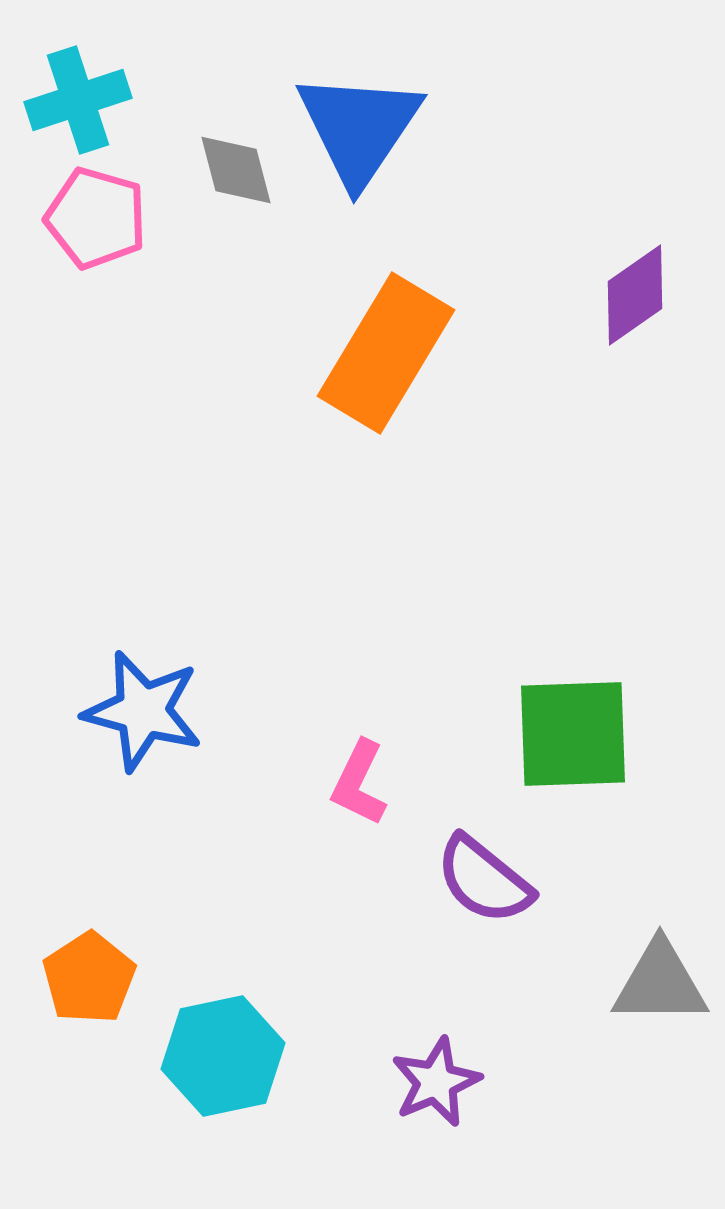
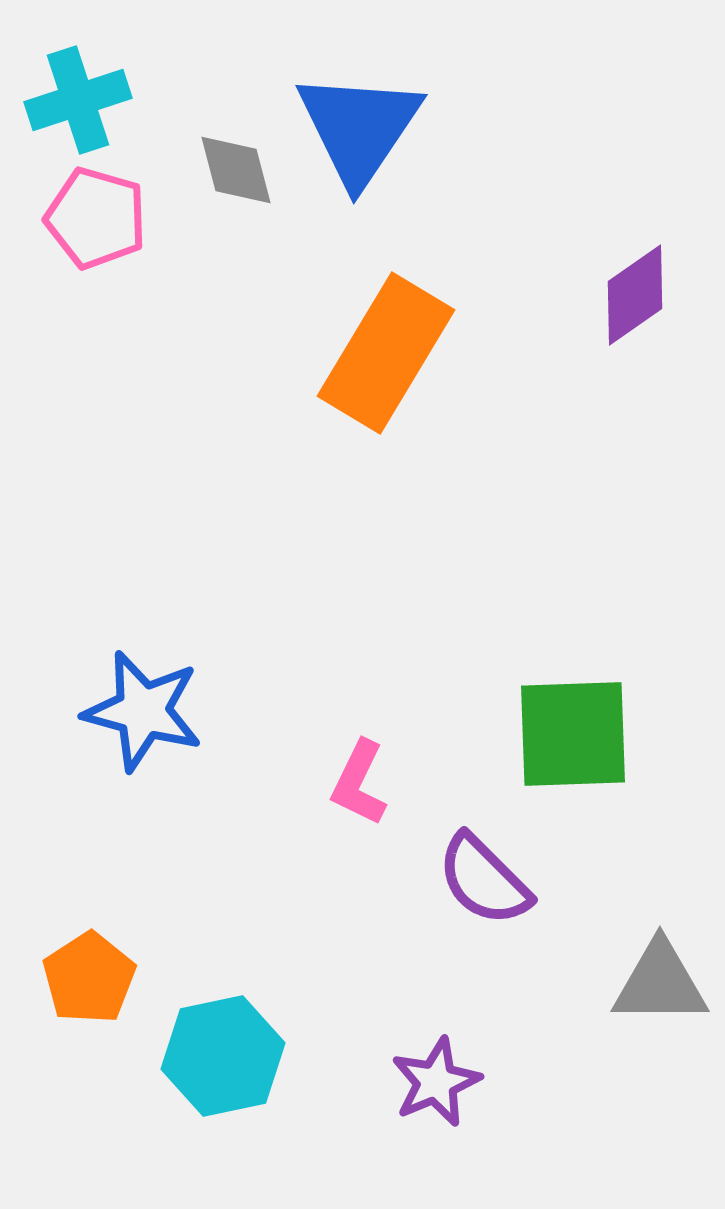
purple semicircle: rotated 6 degrees clockwise
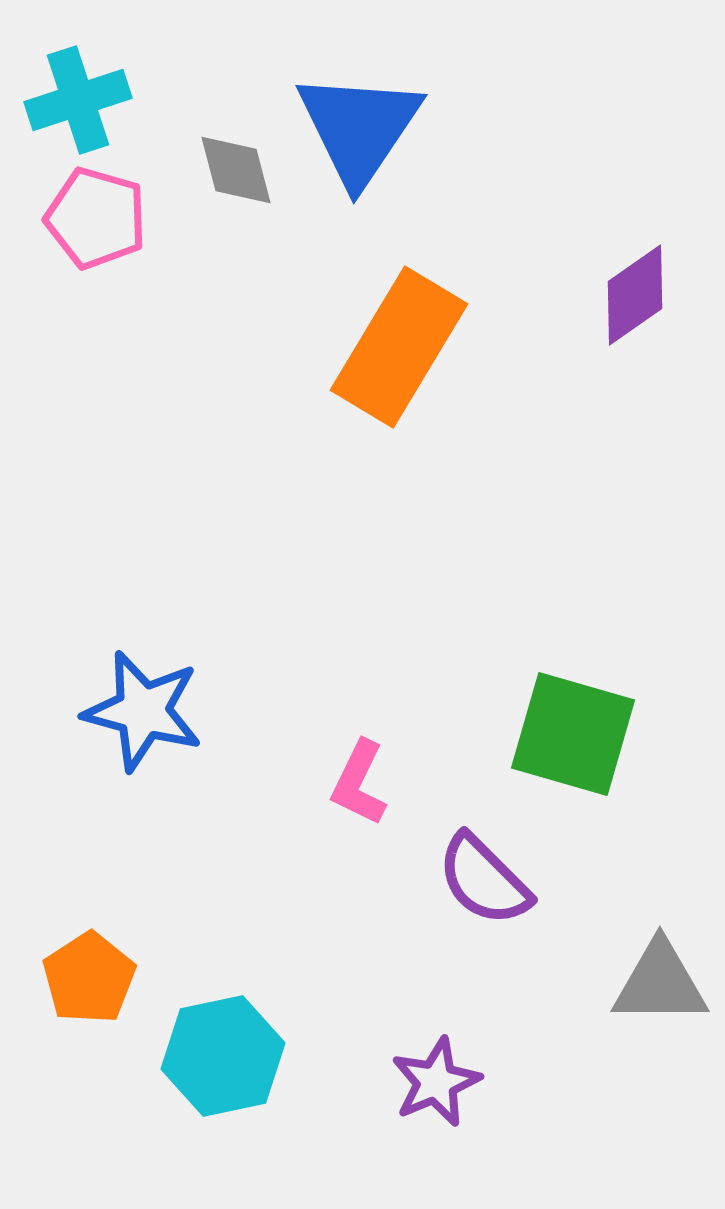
orange rectangle: moved 13 px right, 6 px up
green square: rotated 18 degrees clockwise
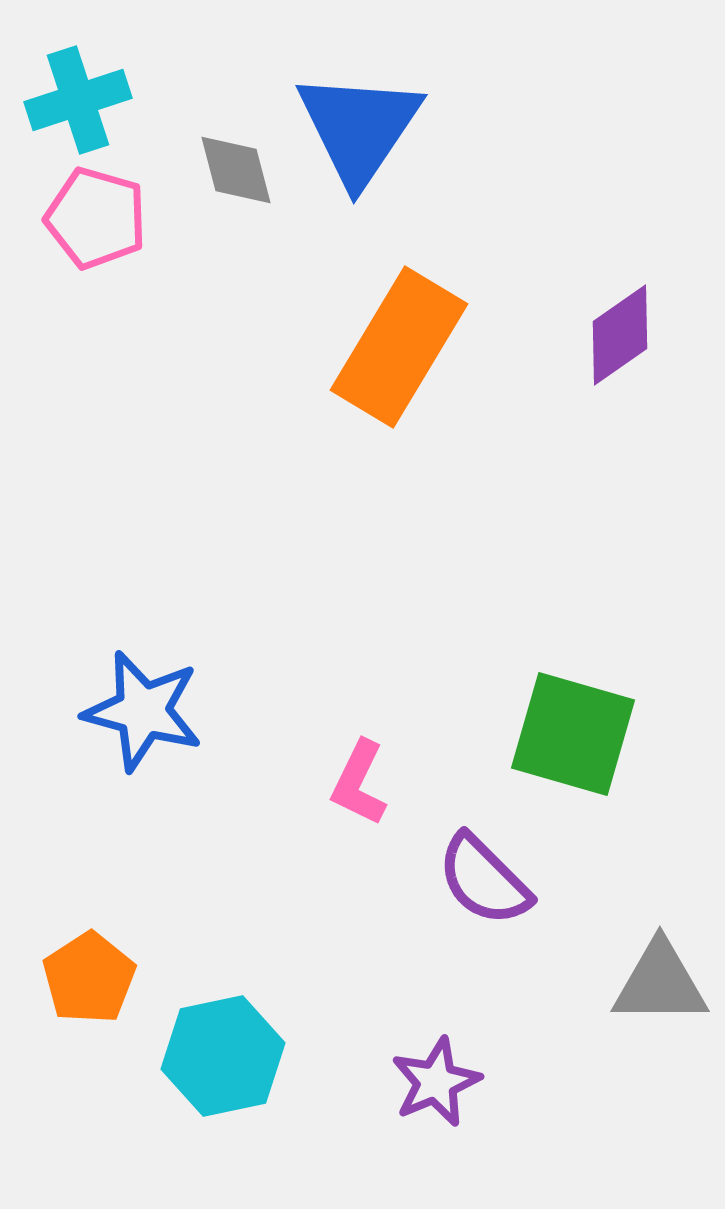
purple diamond: moved 15 px left, 40 px down
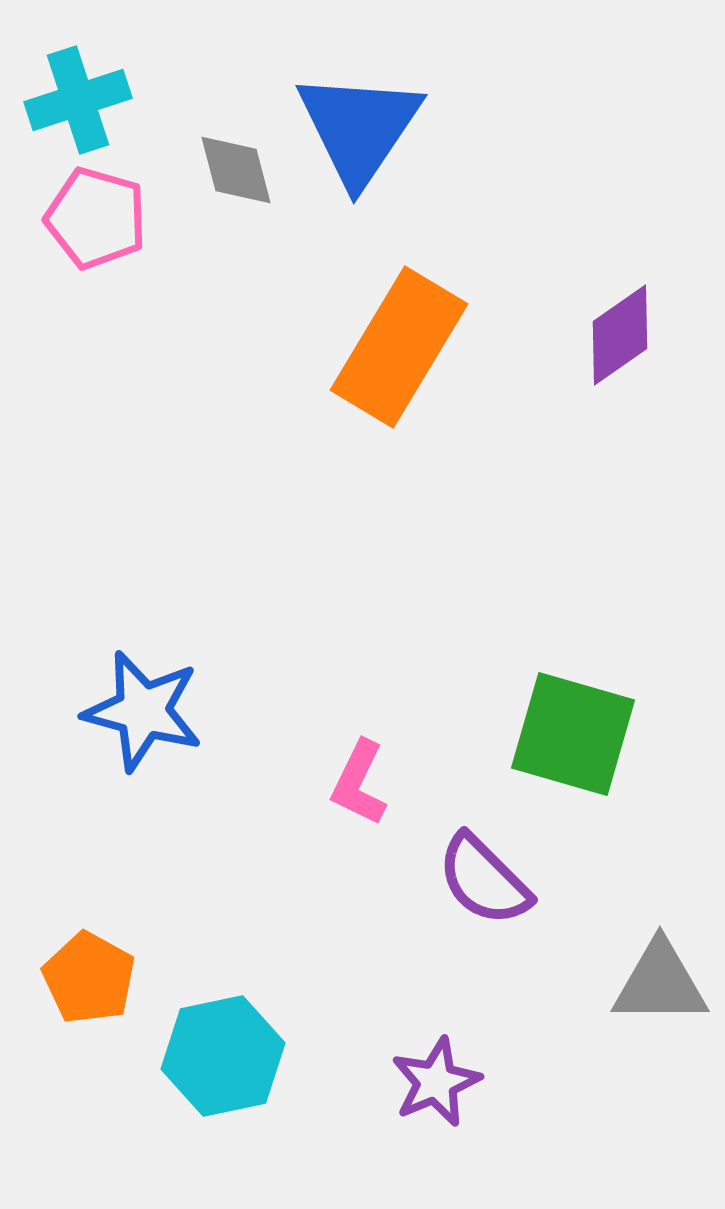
orange pentagon: rotated 10 degrees counterclockwise
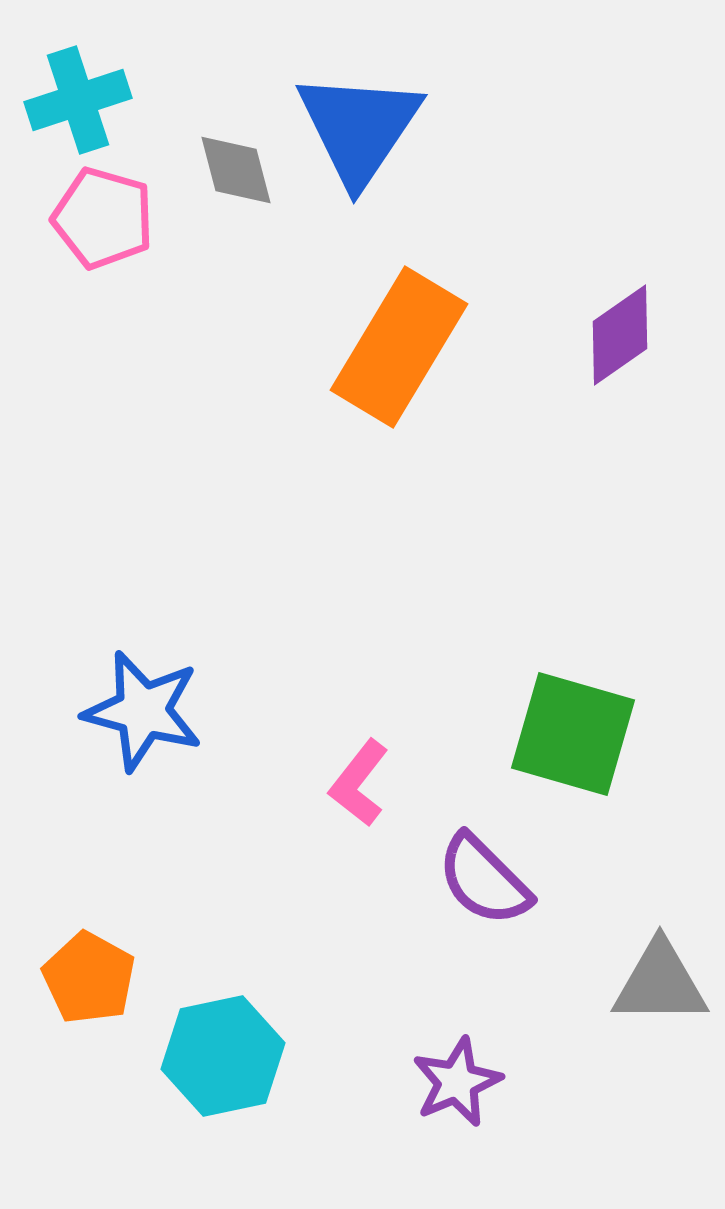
pink pentagon: moved 7 px right
pink L-shape: rotated 12 degrees clockwise
purple star: moved 21 px right
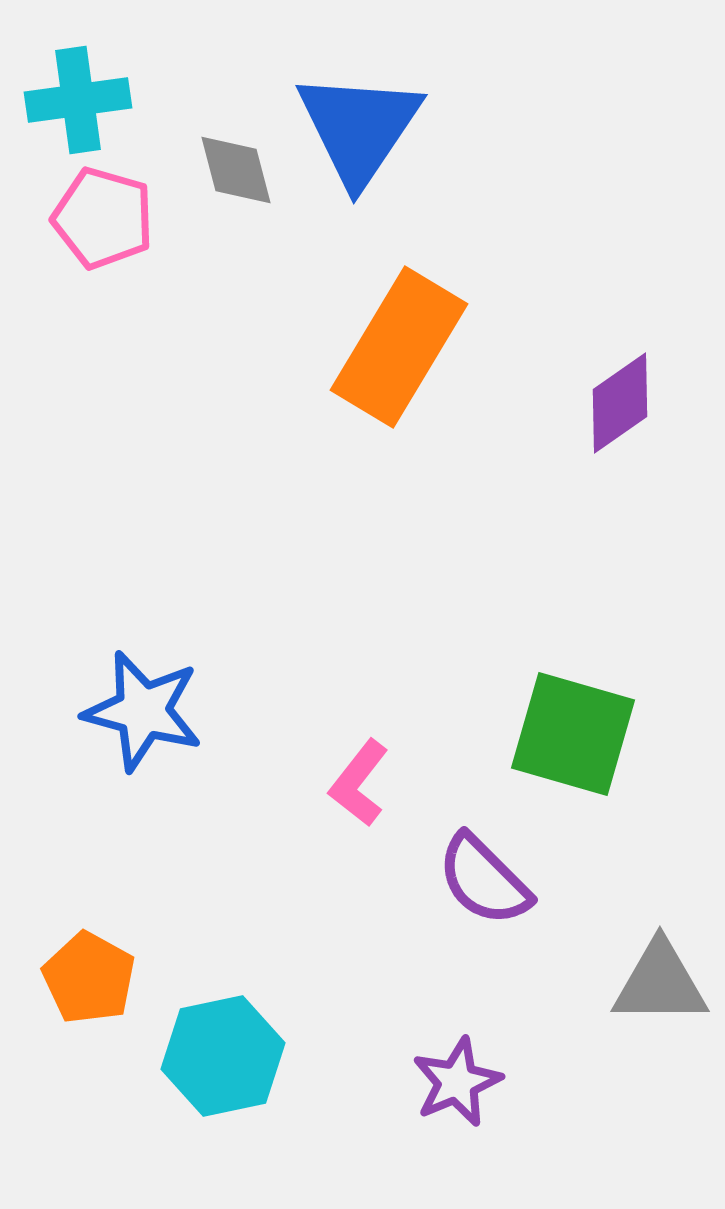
cyan cross: rotated 10 degrees clockwise
purple diamond: moved 68 px down
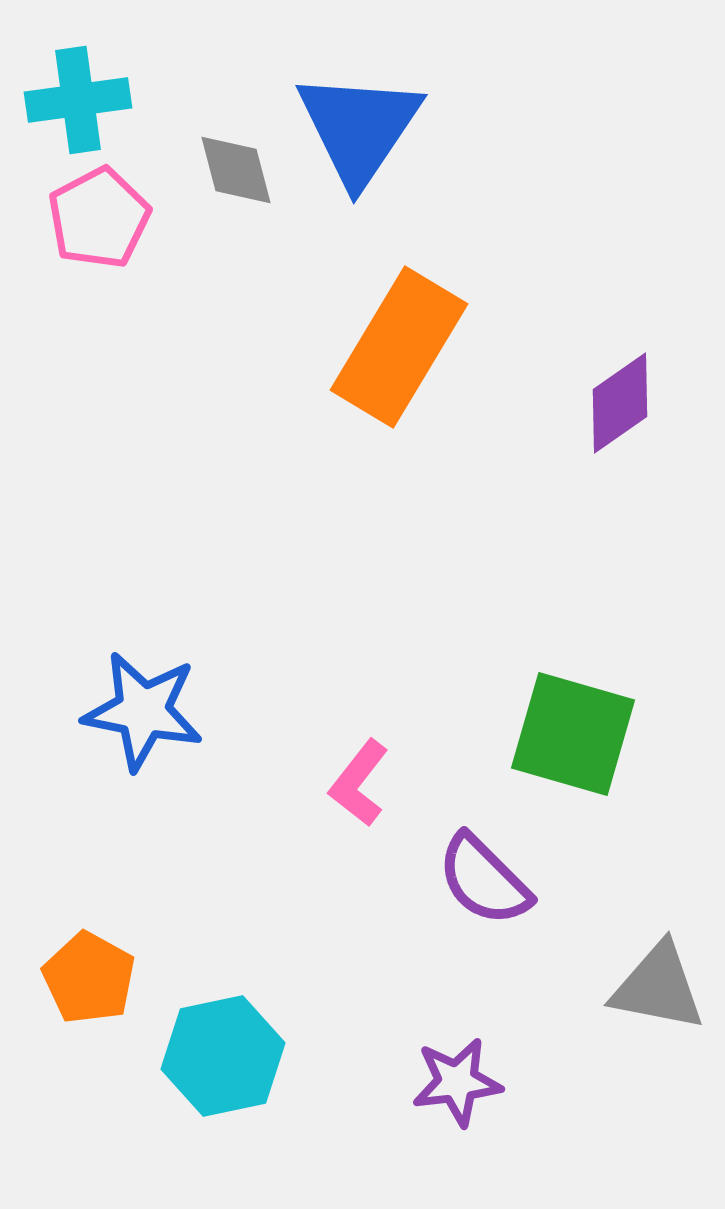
pink pentagon: moved 4 px left; rotated 28 degrees clockwise
blue star: rotated 4 degrees counterclockwise
gray triangle: moved 2 px left, 4 px down; rotated 11 degrees clockwise
purple star: rotated 16 degrees clockwise
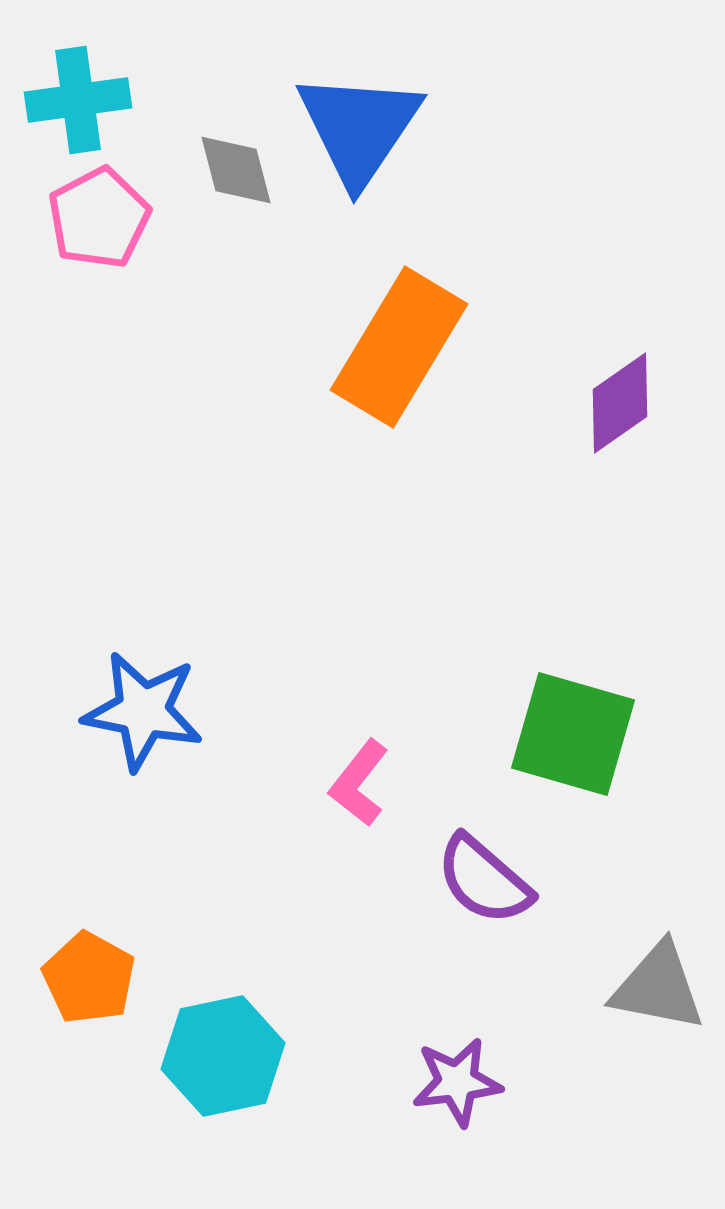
purple semicircle: rotated 4 degrees counterclockwise
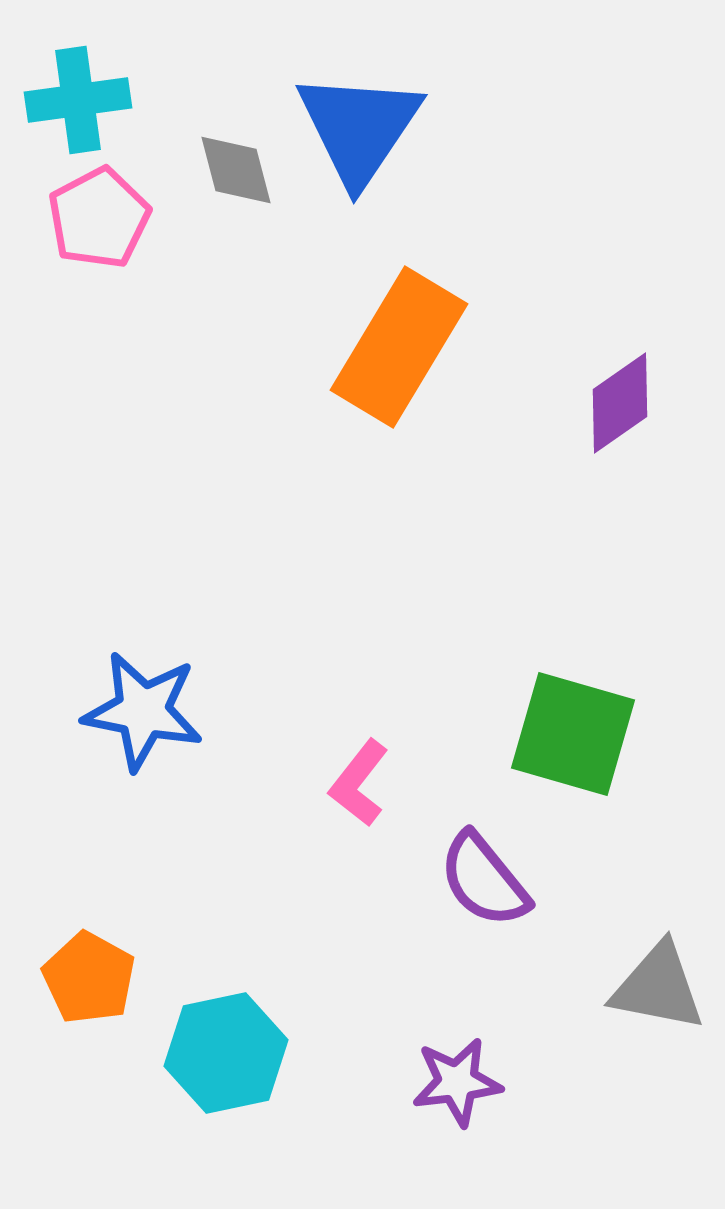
purple semicircle: rotated 10 degrees clockwise
cyan hexagon: moved 3 px right, 3 px up
